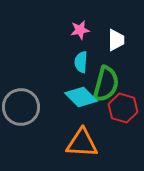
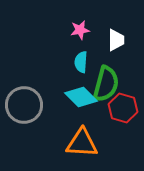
gray circle: moved 3 px right, 2 px up
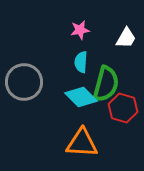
white trapezoid: moved 10 px right, 2 px up; rotated 30 degrees clockwise
gray circle: moved 23 px up
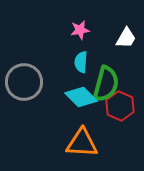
red hexagon: moved 3 px left, 2 px up; rotated 8 degrees clockwise
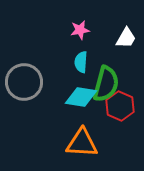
cyan diamond: rotated 36 degrees counterclockwise
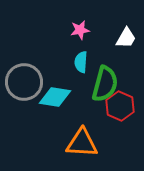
green semicircle: moved 1 px left
cyan diamond: moved 26 px left
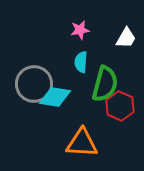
gray circle: moved 10 px right, 2 px down
